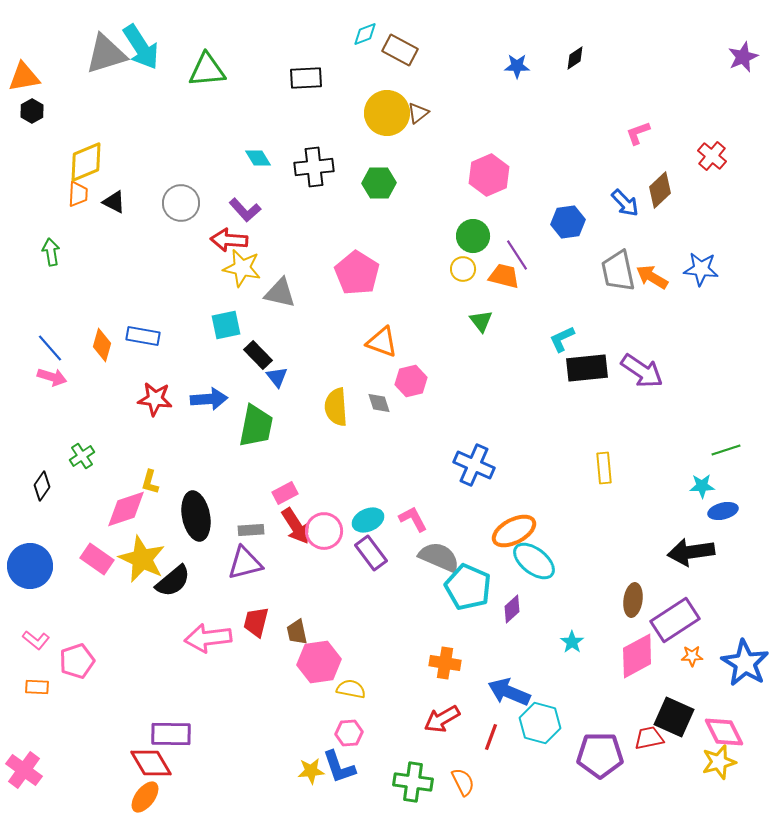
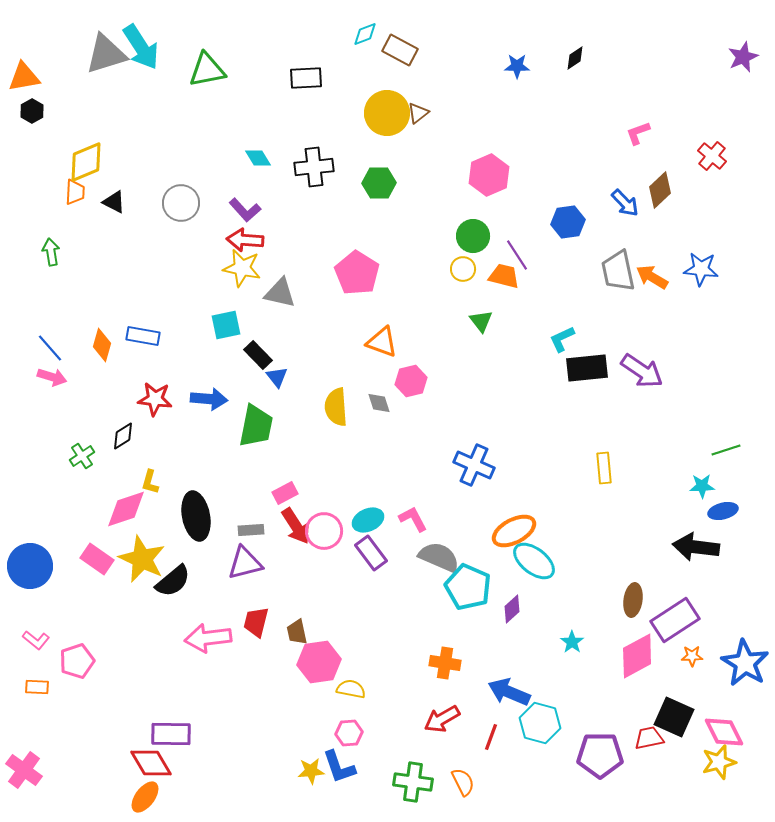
green triangle at (207, 70): rotated 6 degrees counterclockwise
orange trapezoid at (78, 194): moved 3 px left, 2 px up
red arrow at (229, 240): moved 16 px right
blue arrow at (209, 399): rotated 9 degrees clockwise
black diamond at (42, 486): moved 81 px right, 50 px up; rotated 24 degrees clockwise
black arrow at (691, 552): moved 5 px right, 5 px up; rotated 15 degrees clockwise
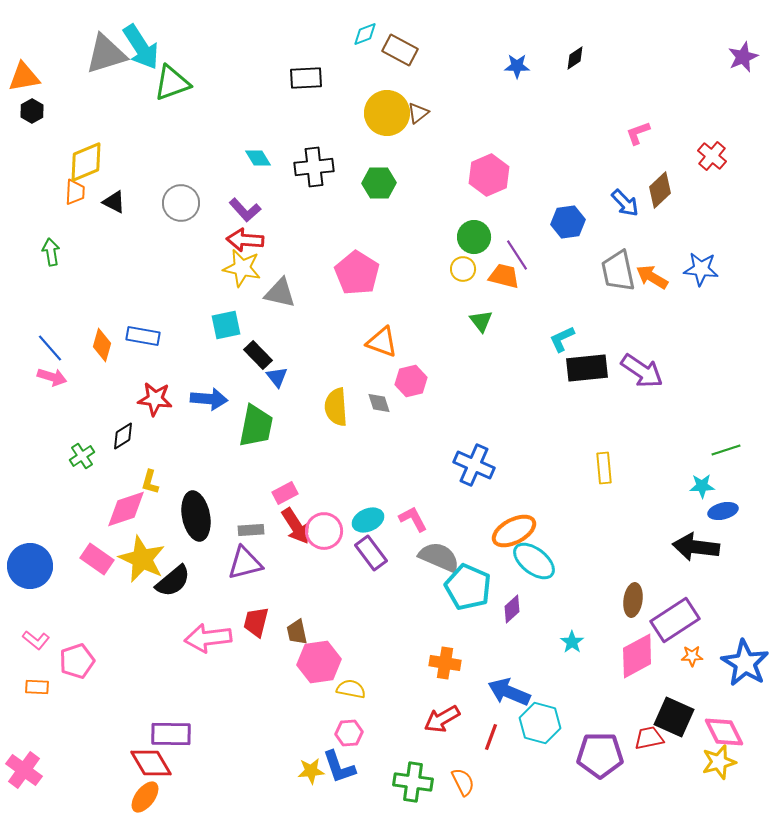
green triangle at (207, 70): moved 35 px left, 13 px down; rotated 9 degrees counterclockwise
green circle at (473, 236): moved 1 px right, 1 px down
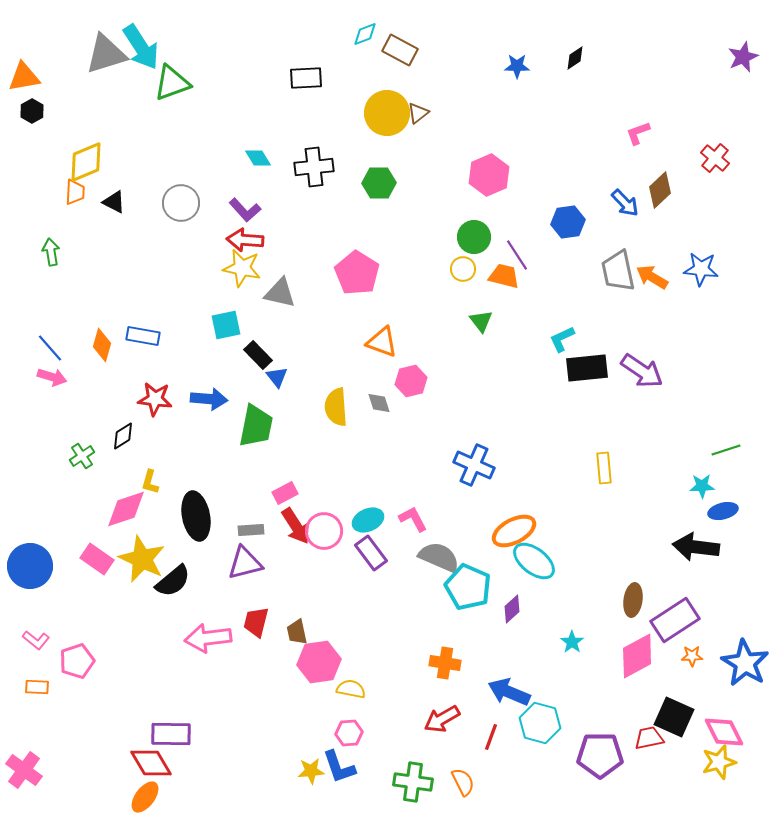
red cross at (712, 156): moved 3 px right, 2 px down
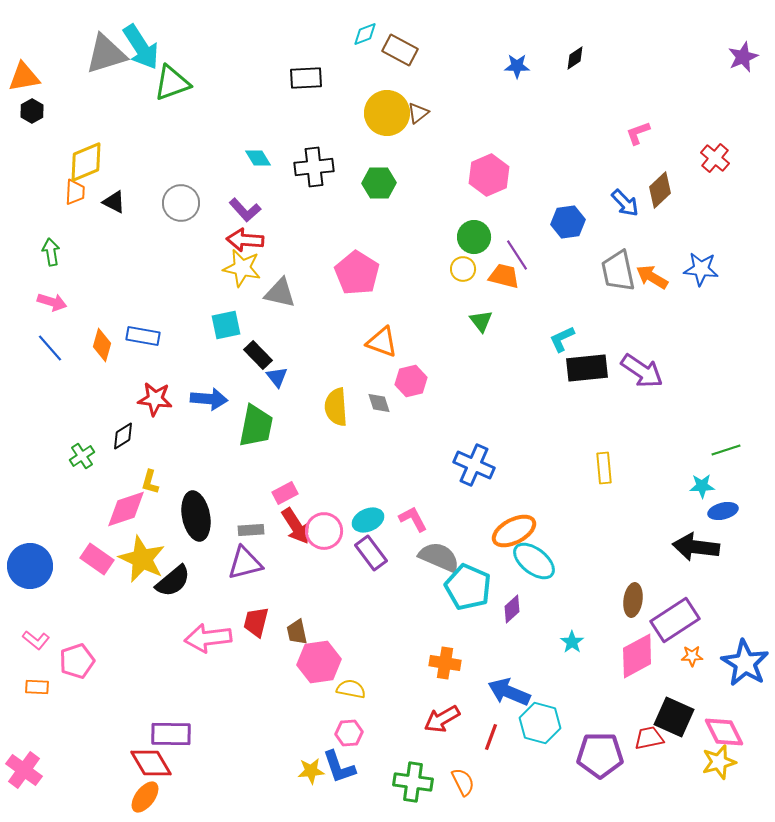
pink arrow at (52, 377): moved 75 px up
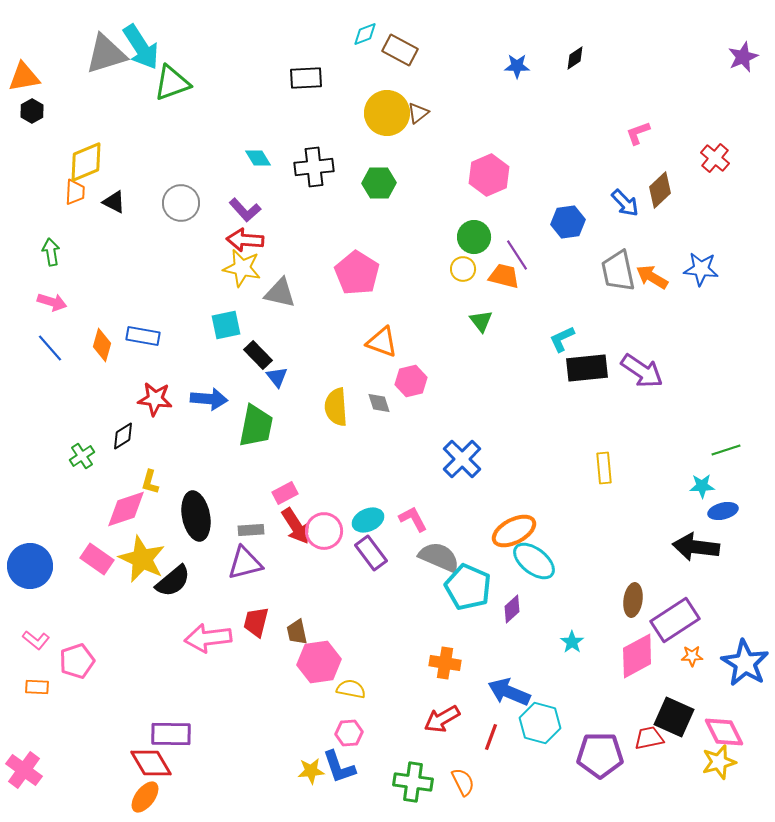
blue cross at (474, 465): moved 12 px left, 6 px up; rotated 21 degrees clockwise
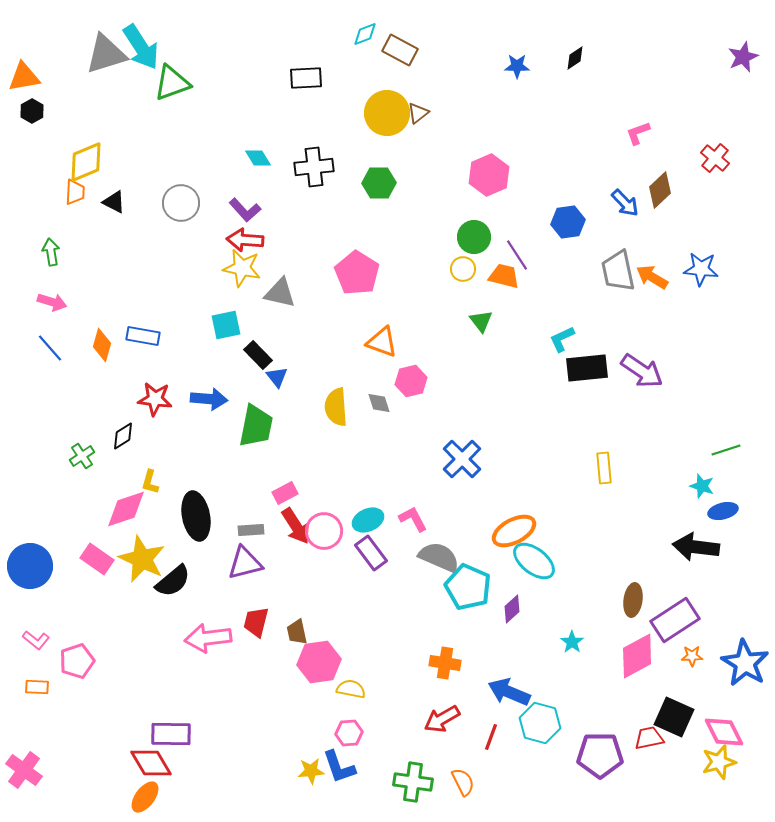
cyan star at (702, 486): rotated 20 degrees clockwise
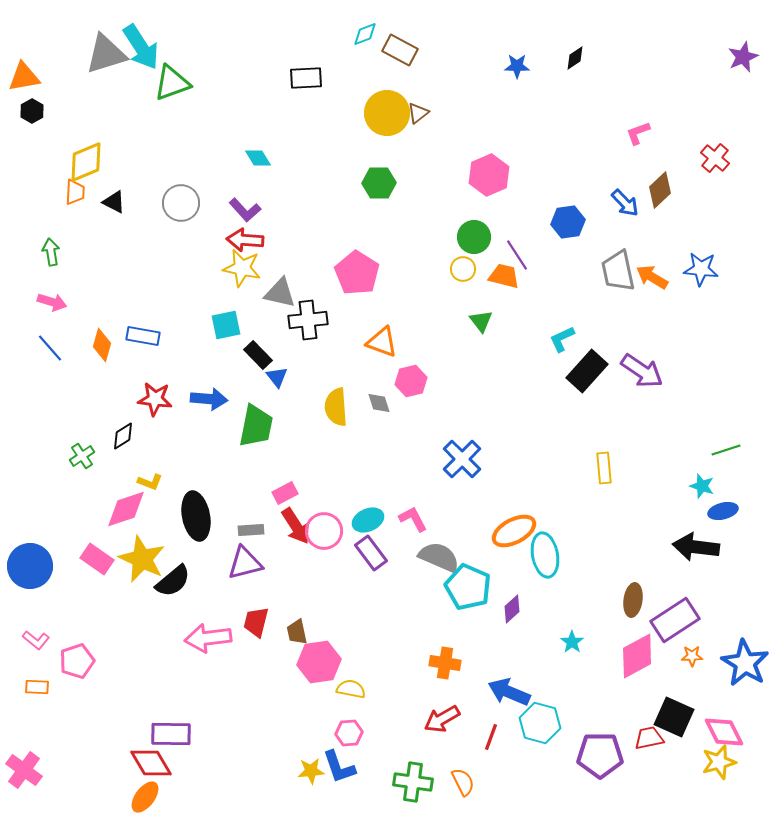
black cross at (314, 167): moved 6 px left, 153 px down
black rectangle at (587, 368): moved 3 px down; rotated 42 degrees counterclockwise
yellow L-shape at (150, 482): rotated 85 degrees counterclockwise
cyan ellipse at (534, 561): moved 11 px right, 6 px up; rotated 42 degrees clockwise
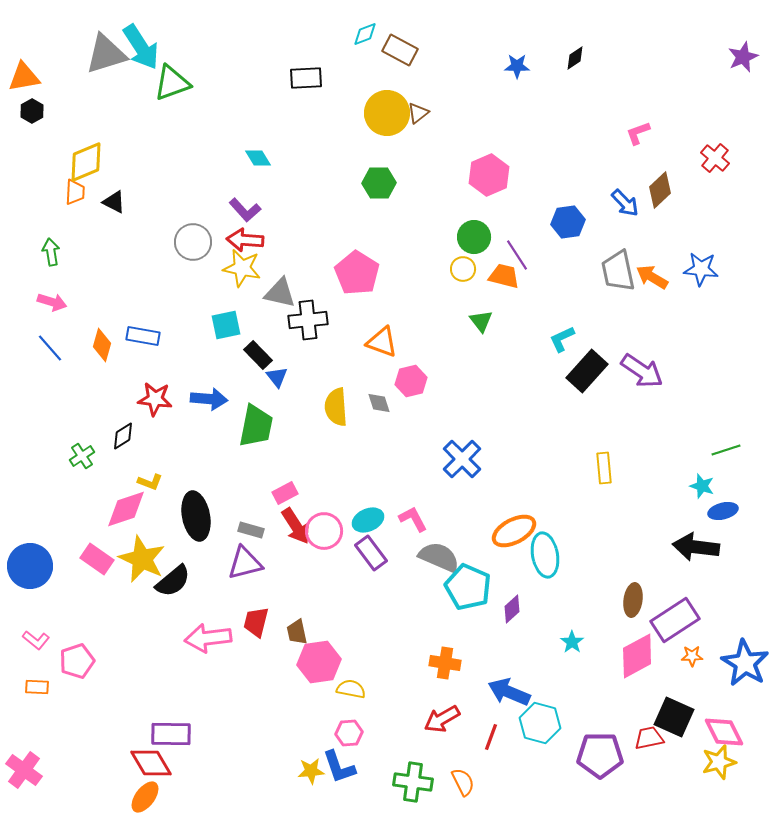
gray circle at (181, 203): moved 12 px right, 39 px down
gray rectangle at (251, 530): rotated 20 degrees clockwise
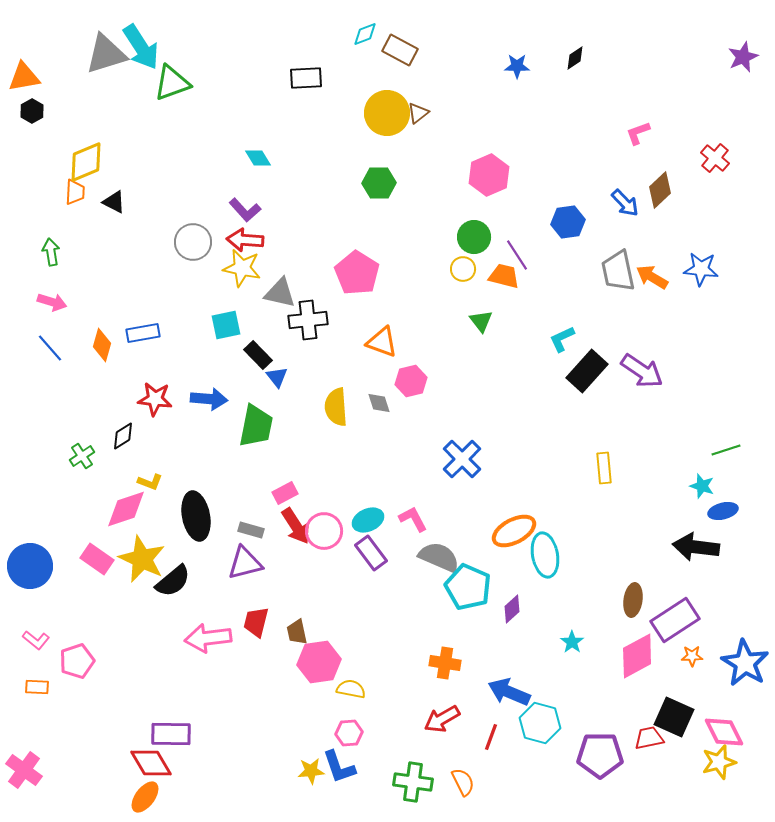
blue rectangle at (143, 336): moved 3 px up; rotated 20 degrees counterclockwise
